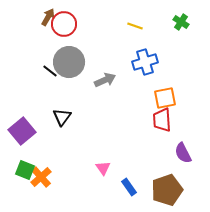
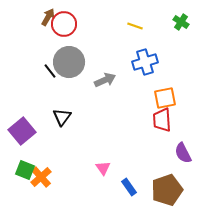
black line: rotated 14 degrees clockwise
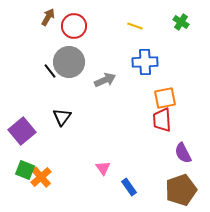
red circle: moved 10 px right, 2 px down
blue cross: rotated 15 degrees clockwise
brown pentagon: moved 14 px right
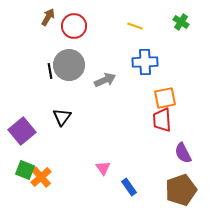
gray circle: moved 3 px down
black line: rotated 28 degrees clockwise
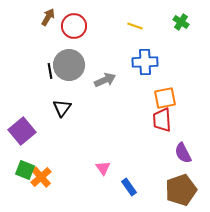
black triangle: moved 9 px up
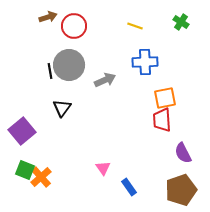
brown arrow: rotated 42 degrees clockwise
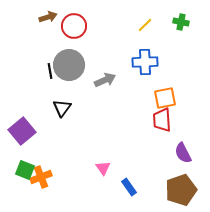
green cross: rotated 21 degrees counterclockwise
yellow line: moved 10 px right, 1 px up; rotated 63 degrees counterclockwise
orange cross: rotated 20 degrees clockwise
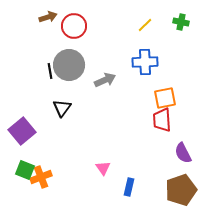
blue rectangle: rotated 48 degrees clockwise
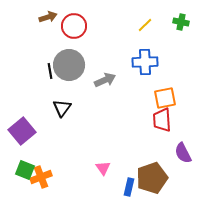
brown pentagon: moved 29 px left, 12 px up
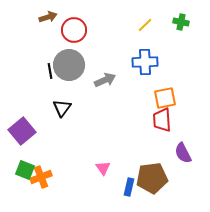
red circle: moved 4 px down
brown pentagon: rotated 12 degrees clockwise
